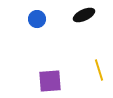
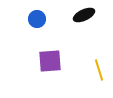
purple square: moved 20 px up
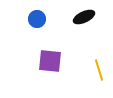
black ellipse: moved 2 px down
purple square: rotated 10 degrees clockwise
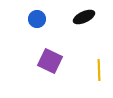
purple square: rotated 20 degrees clockwise
yellow line: rotated 15 degrees clockwise
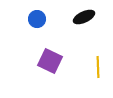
yellow line: moved 1 px left, 3 px up
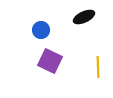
blue circle: moved 4 px right, 11 px down
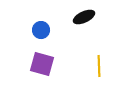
purple square: moved 8 px left, 3 px down; rotated 10 degrees counterclockwise
yellow line: moved 1 px right, 1 px up
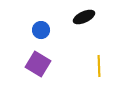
purple square: moved 4 px left; rotated 15 degrees clockwise
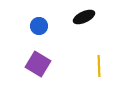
blue circle: moved 2 px left, 4 px up
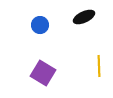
blue circle: moved 1 px right, 1 px up
purple square: moved 5 px right, 9 px down
